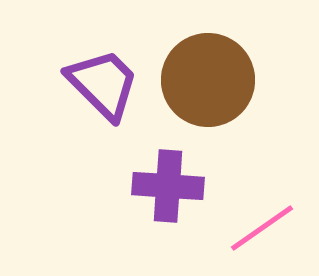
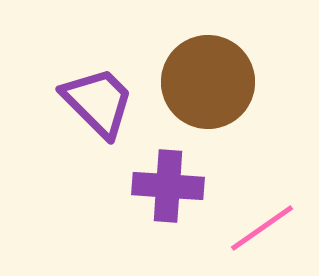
brown circle: moved 2 px down
purple trapezoid: moved 5 px left, 18 px down
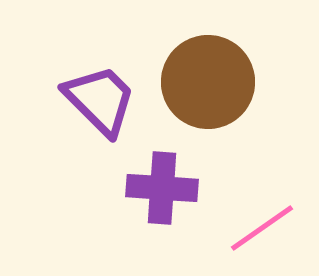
purple trapezoid: moved 2 px right, 2 px up
purple cross: moved 6 px left, 2 px down
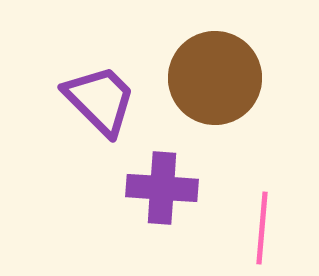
brown circle: moved 7 px right, 4 px up
pink line: rotated 50 degrees counterclockwise
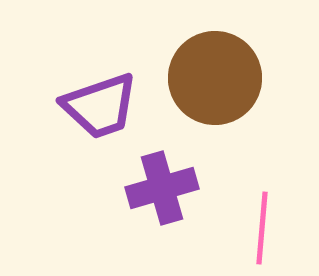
purple trapezoid: moved 6 px down; rotated 116 degrees clockwise
purple cross: rotated 20 degrees counterclockwise
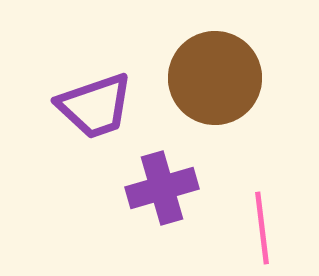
purple trapezoid: moved 5 px left
pink line: rotated 12 degrees counterclockwise
